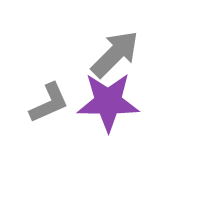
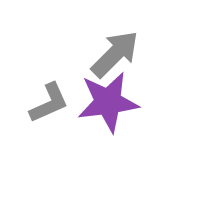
purple star: rotated 8 degrees counterclockwise
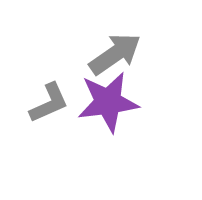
gray arrow: rotated 10 degrees clockwise
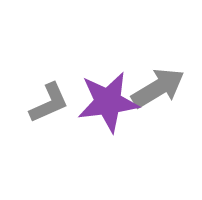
gray arrow: moved 43 px right, 34 px down; rotated 4 degrees clockwise
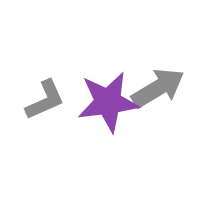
gray L-shape: moved 4 px left, 3 px up
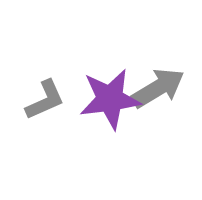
purple star: moved 2 px right, 3 px up
